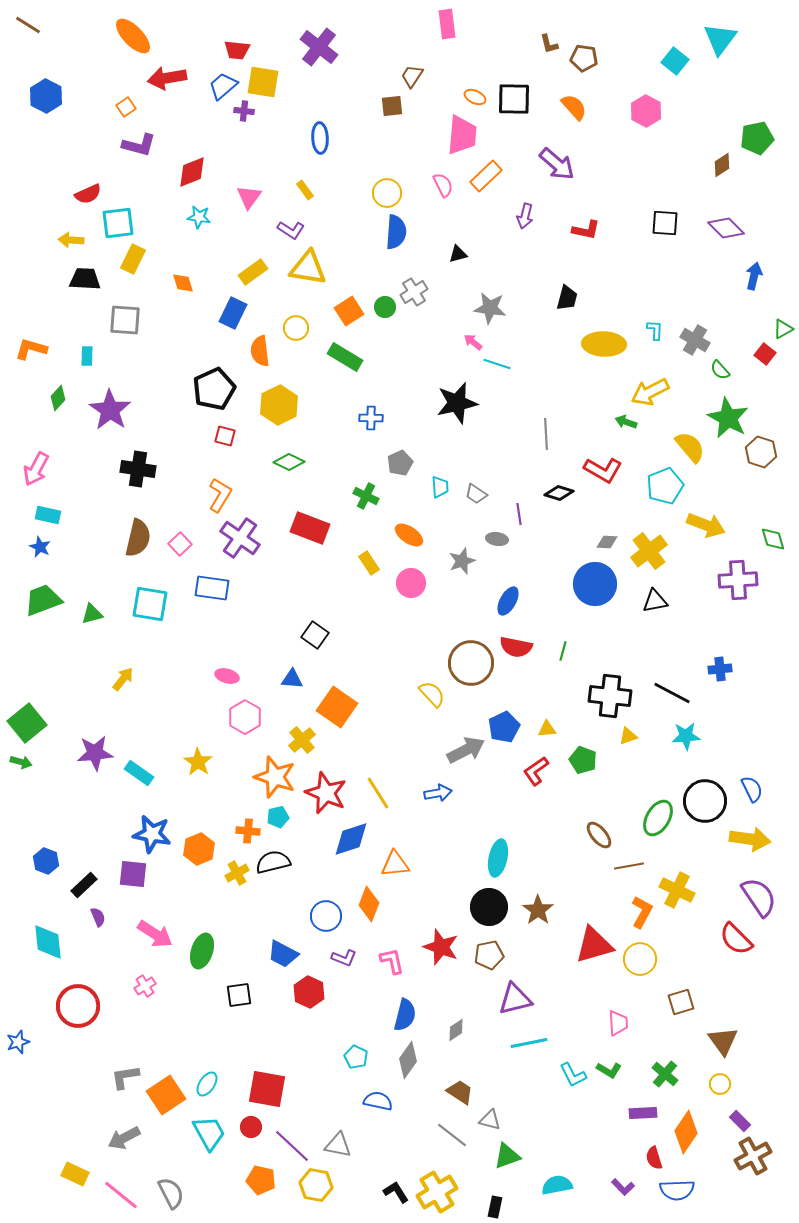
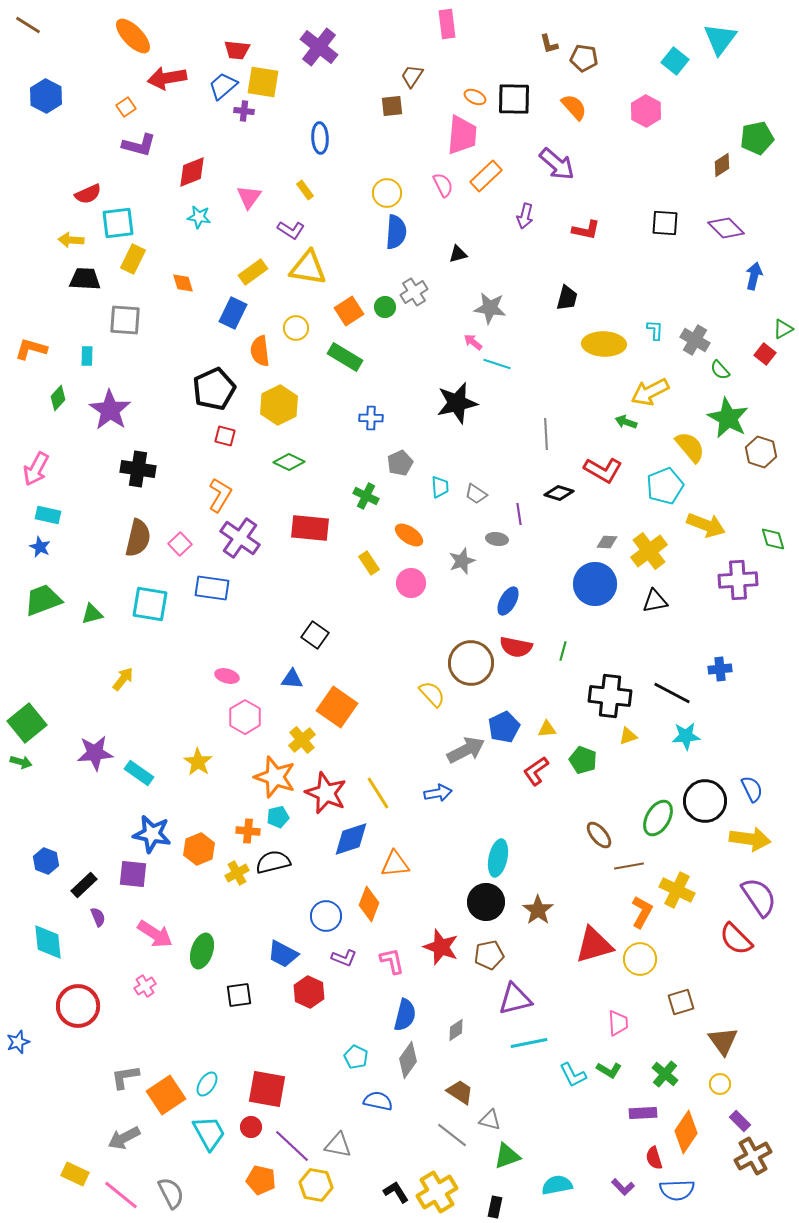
red rectangle at (310, 528): rotated 15 degrees counterclockwise
black circle at (489, 907): moved 3 px left, 5 px up
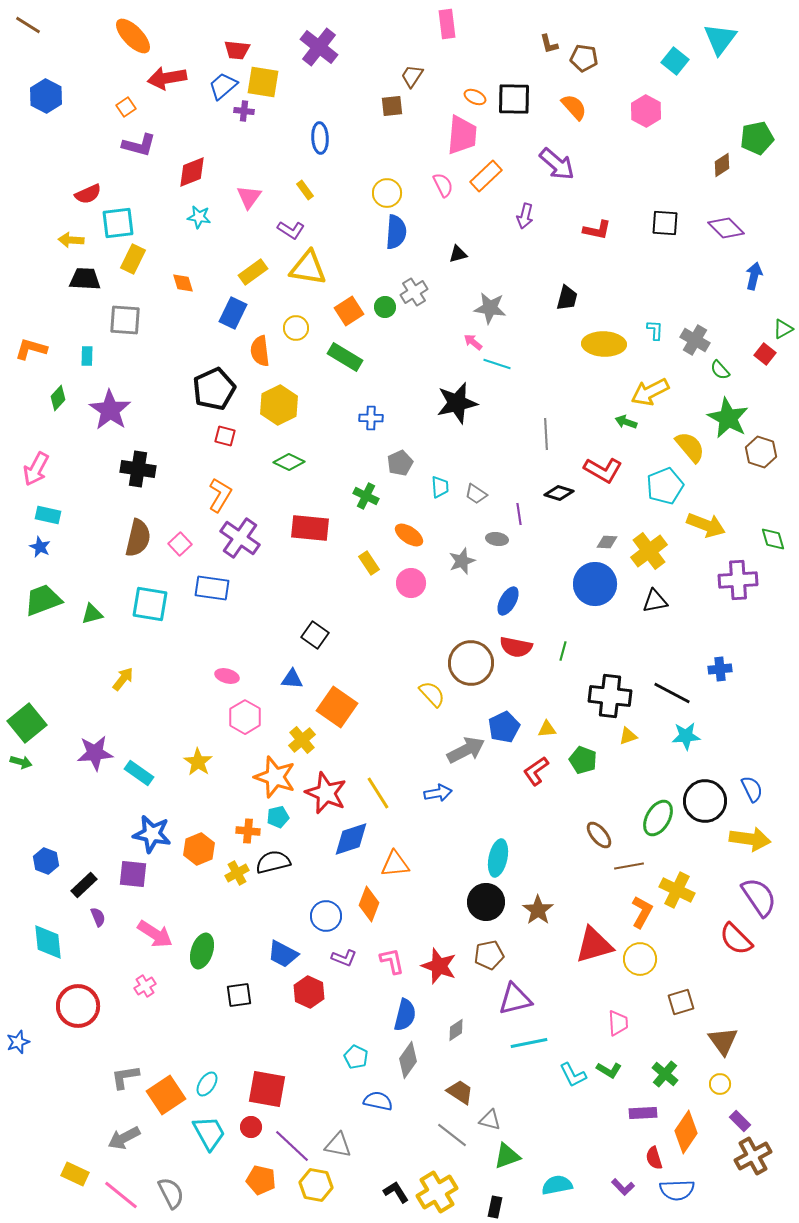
red L-shape at (586, 230): moved 11 px right
red star at (441, 947): moved 2 px left, 19 px down
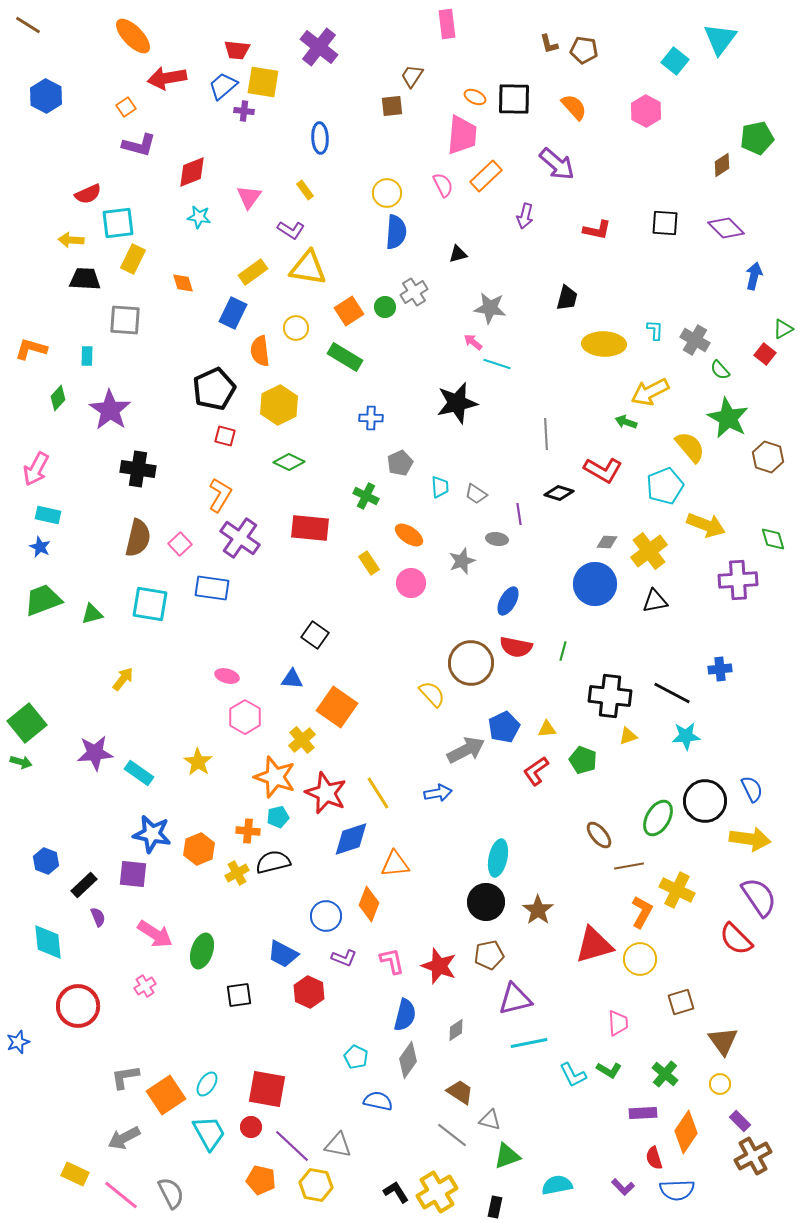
brown pentagon at (584, 58): moved 8 px up
brown hexagon at (761, 452): moved 7 px right, 5 px down
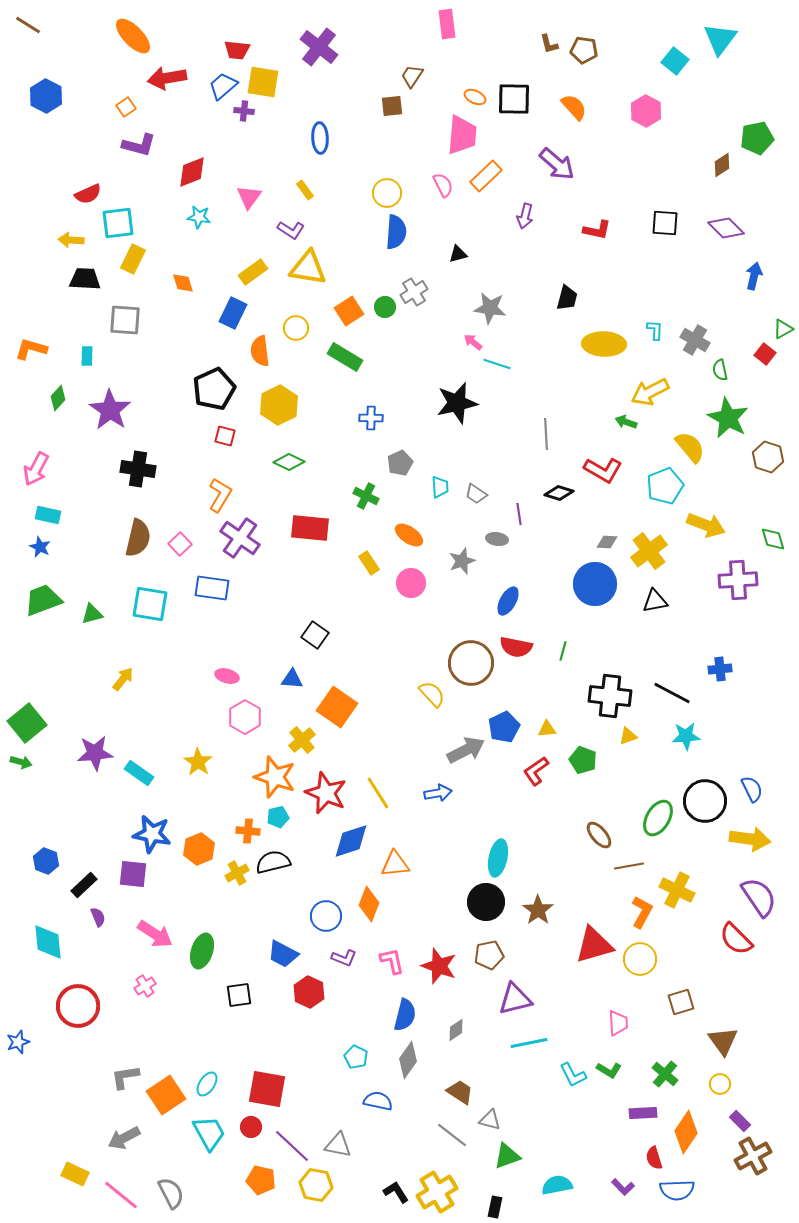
green semicircle at (720, 370): rotated 30 degrees clockwise
blue diamond at (351, 839): moved 2 px down
